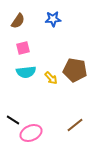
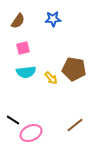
brown pentagon: moved 1 px left, 1 px up
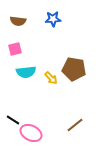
brown semicircle: rotated 63 degrees clockwise
pink square: moved 8 px left, 1 px down
pink ellipse: rotated 50 degrees clockwise
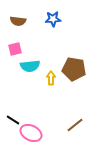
cyan semicircle: moved 4 px right, 6 px up
yellow arrow: rotated 136 degrees counterclockwise
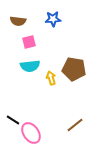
pink square: moved 14 px right, 7 px up
yellow arrow: rotated 16 degrees counterclockwise
pink ellipse: rotated 30 degrees clockwise
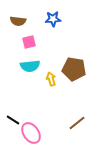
yellow arrow: moved 1 px down
brown line: moved 2 px right, 2 px up
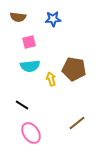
brown semicircle: moved 4 px up
black line: moved 9 px right, 15 px up
